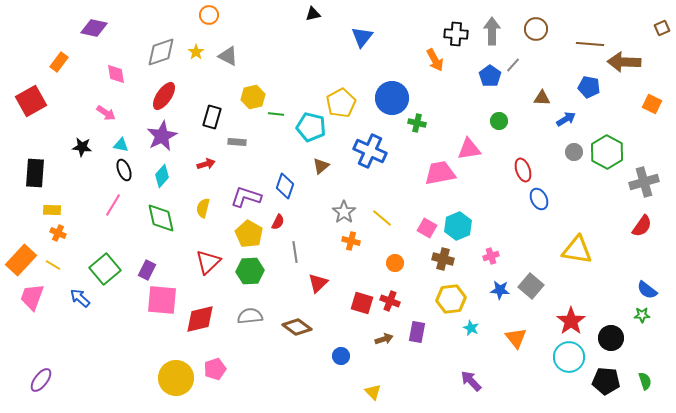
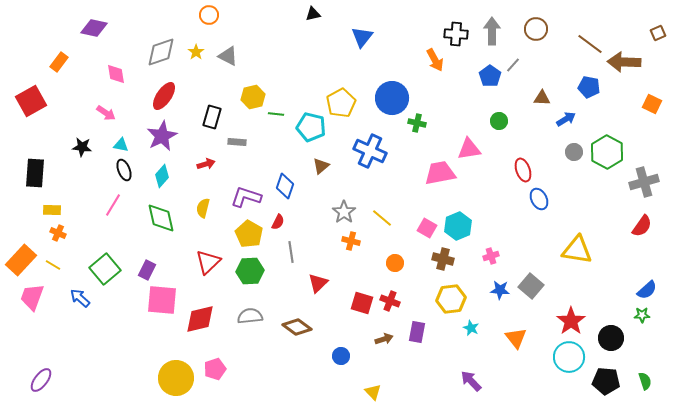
brown square at (662, 28): moved 4 px left, 5 px down
brown line at (590, 44): rotated 32 degrees clockwise
gray line at (295, 252): moved 4 px left
blue semicircle at (647, 290): rotated 80 degrees counterclockwise
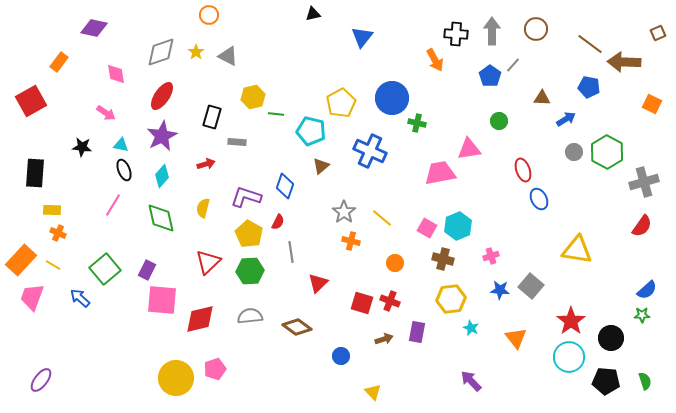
red ellipse at (164, 96): moved 2 px left
cyan pentagon at (311, 127): moved 4 px down
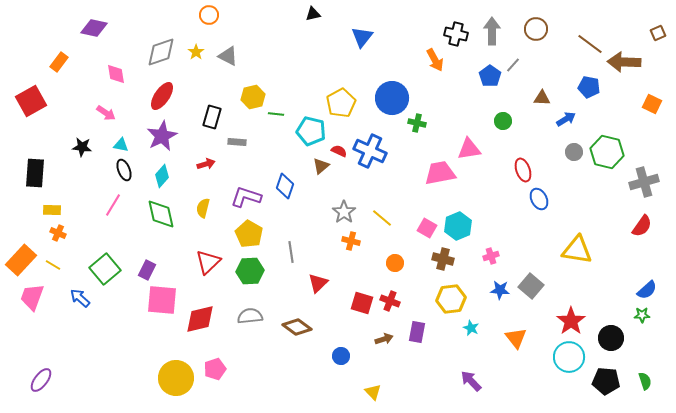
black cross at (456, 34): rotated 10 degrees clockwise
green circle at (499, 121): moved 4 px right
green hexagon at (607, 152): rotated 16 degrees counterclockwise
green diamond at (161, 218): moved 4 px up
red semicircle at (278, 222): moved 61 px right, 71 px up; rotated 91 degrees counterclockwise
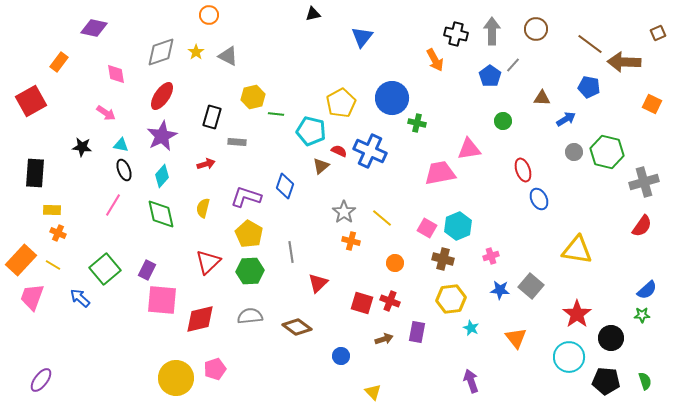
red star at (571, 321): moved 6 px right, 7 px up
purple arrow at (471, 381): rotated 25 degrees clockwise
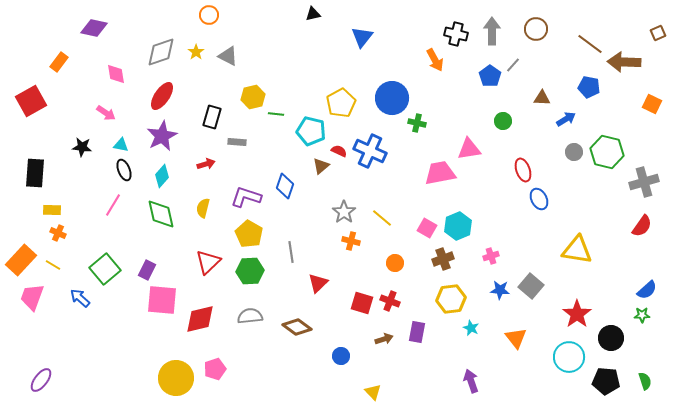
brown cross at (443, 259): rotated 35 degrees counterclockwise
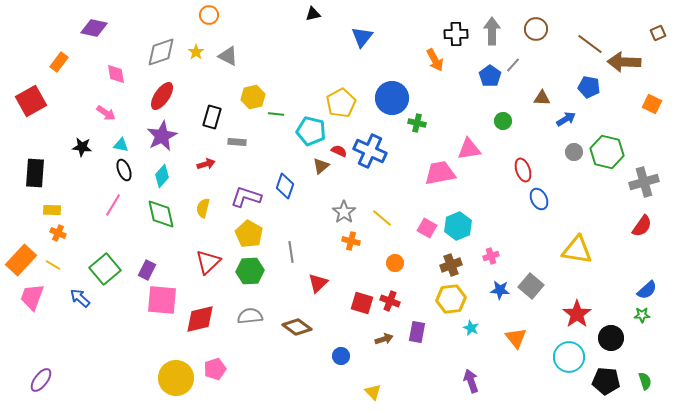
black cross at (456, 34): rotated 15 degrees counterclockwise
brown cross at (443, 259): moved 8 px right, 6 px down
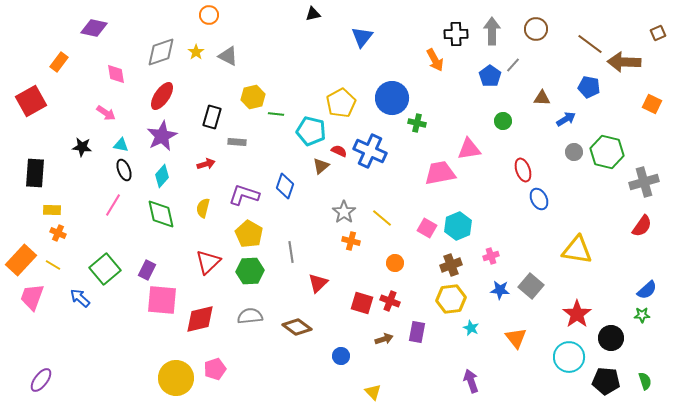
purple L-shape at (246, 197): moved 2 px left, 2 px up
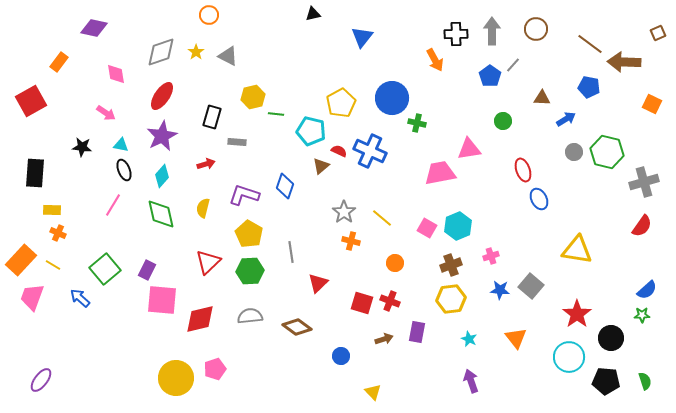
cyan star at (471, 328): moved 2 px left, 11 px down
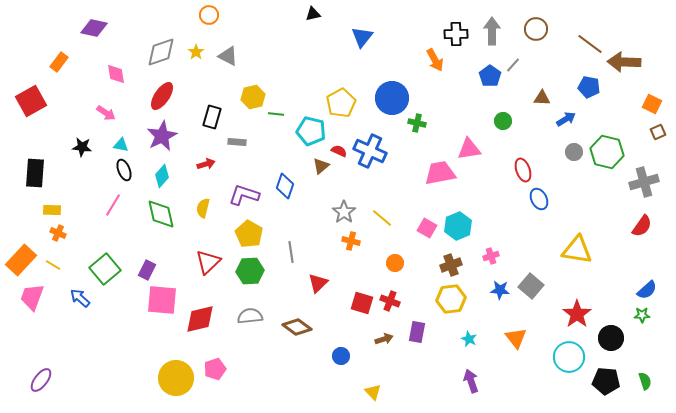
brown square at (658, 33): moved 99 px down
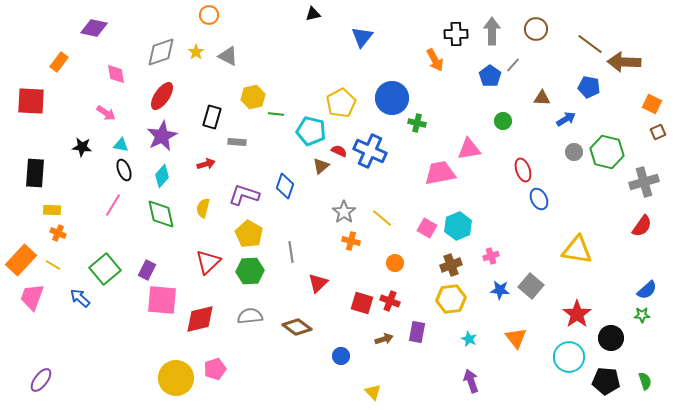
red square at (31, 101): rotated 32 degrees clockwise
